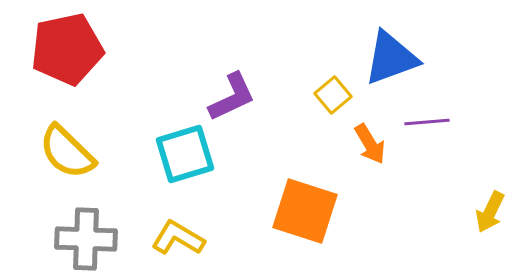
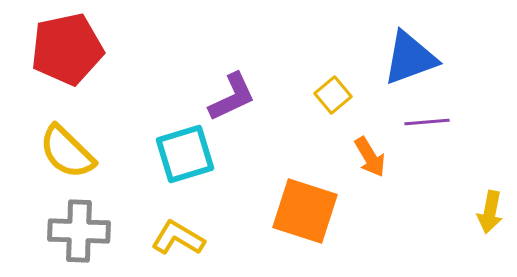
blue triangle: moved 19 px right
orange arrow: moved 13 px down
yellow arrow: rotated 15 degrees counterclockwise
gray cross: moved 7 px left, 8 px up
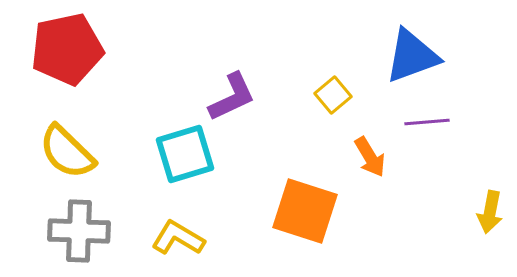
blue triangle: moved 2 px right, 2 px up
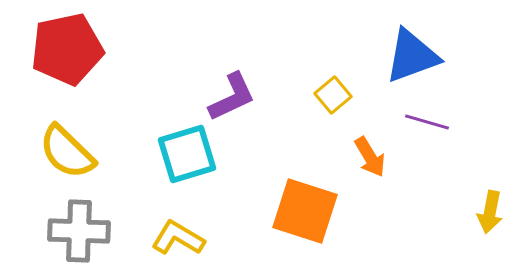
purple line: rotated 21 degrees clockwise
cyan square: moved 2 px right
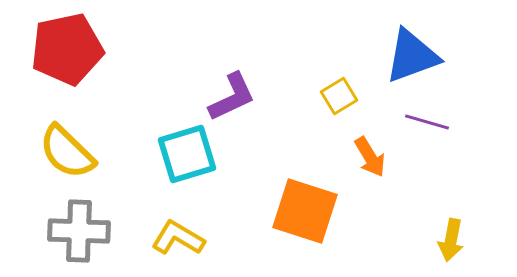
yellow square: moved 6 px right, 1 px down; rotated 9 degrees clockwise
yellow arrow: moved 39 px left, 28 px down
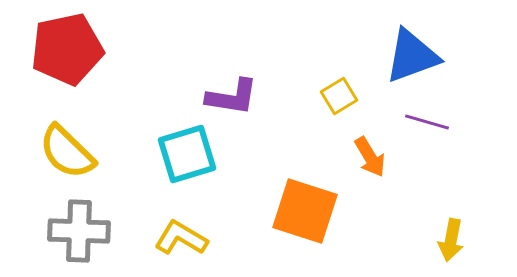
purple L-shape: rotated 34 degrees clockwise
yellow L-shape: moved 3 px right
